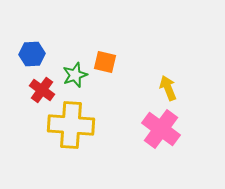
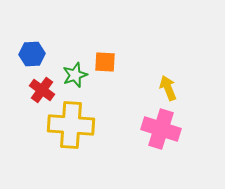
orange square: rotated 10 degrees counterclockwise
pink cross: rotated 18 degrees counterclockwise
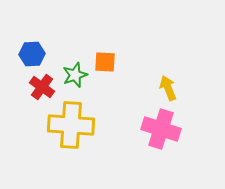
red cross: moved 3 px up
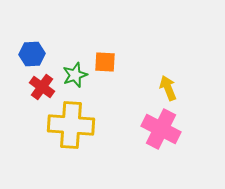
pink cross: rotated 9 degrees clockwise
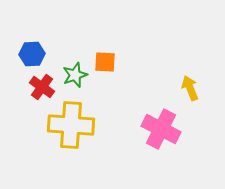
yellow arrow: moved 22 px right
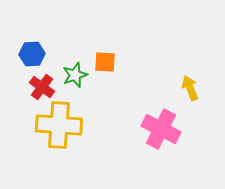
yellow cross: moved 12 px left
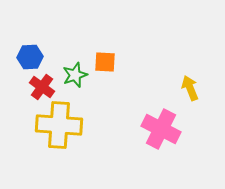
blue hexagon: moved 2 px left, 3 px down
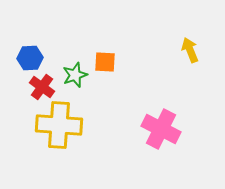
blue hexagon: moved 1 px down
yellow arrow: moved 38 px up
